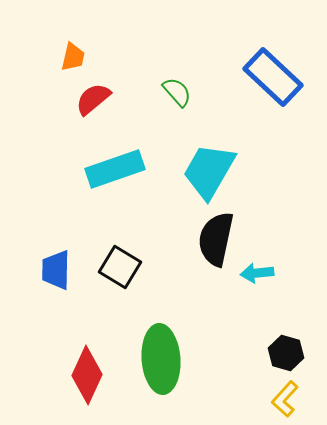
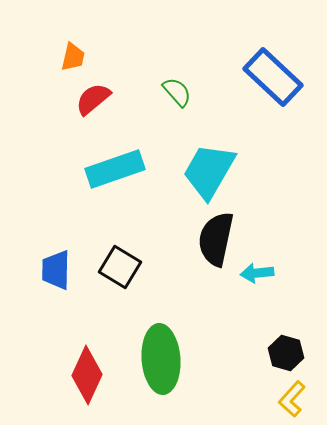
yellow L-shape: moved 7 px right
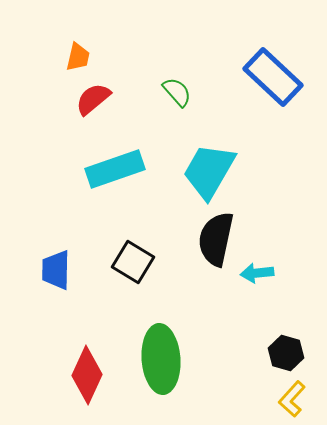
orange trapezoid: moved 5 px right
black square: moved 13 px right, 5 px up
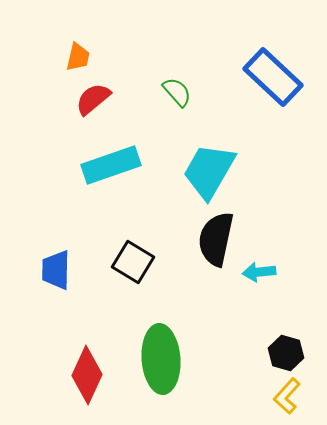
cyan rectangle: moved 4 px left, 4 px up
cyan arrow: moved 2 px right, 1 px up
yellow L-shape: moved 5 px left, 3 px up
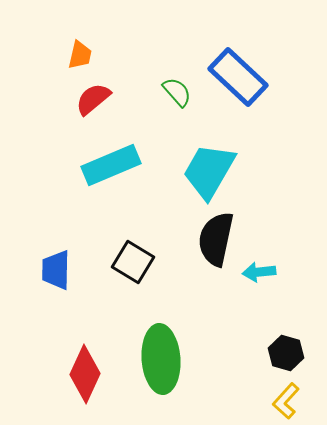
orange trapezoid: moved 2 px right, 2 px up
blue rectangle: moved 35 px left
cyan rectangle: rotated 4 degrees counterclockwise
red diamond: moved 2 px left, 1 px up
yellow L-shape: moved 1 px left, 5 px down
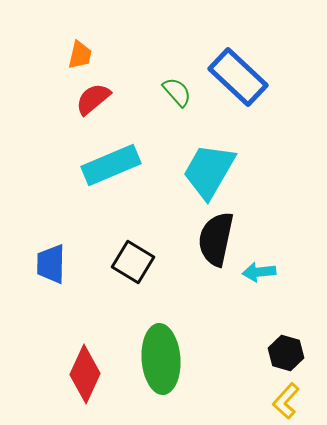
blue trapezoid: moved 5 px left, 6 px up
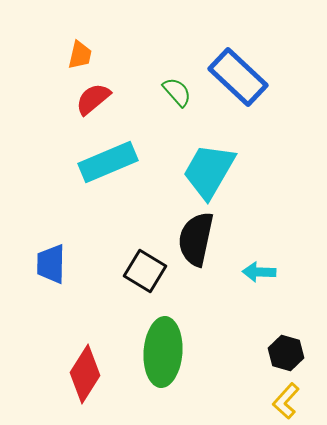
cyan rectangle: moved 3 px left, 3 px up
black semicircle: moved 20 px left
black square: moved 12 px right, 9 px down
cyan arrow: rotated 8 degrees clockwise
green ellipse: moved 2 px right, 7 px up; rotated 8 degrees clockwise
red diamond: rotated 8 degrees clockwise
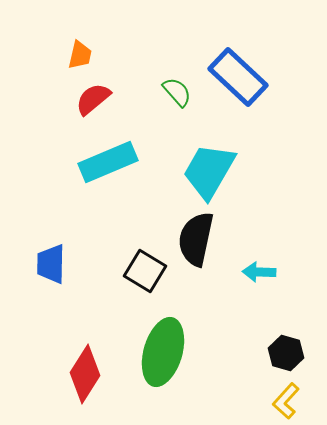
green ellipse: rotated 12 degrees clockwise
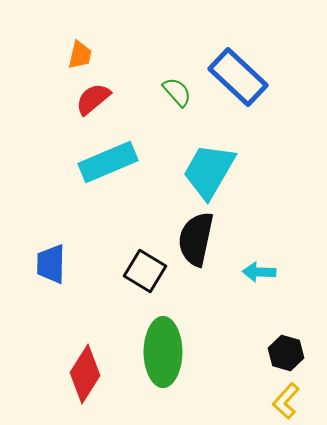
green ellipse: rotated 16 degrees counterclockwise
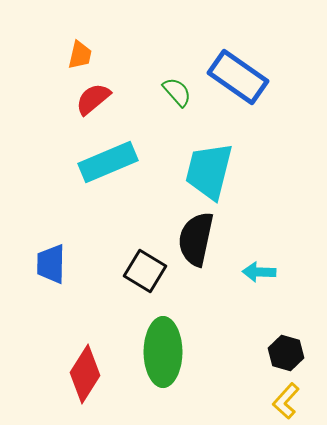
blue rectangle: rotated 8 degrees counterclockwise
cyan trapezoid: rotated 16 degrees counterclockwise
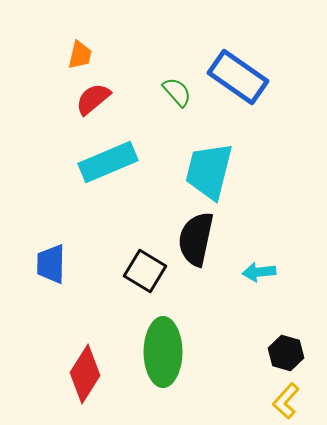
cyan arrow: rotated 8 degrees counterclockwise
